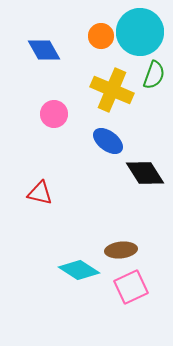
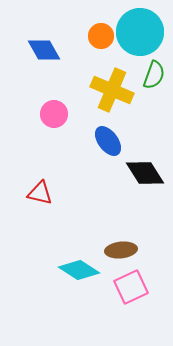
blue ellipse: rotated 16 degrees clockwise
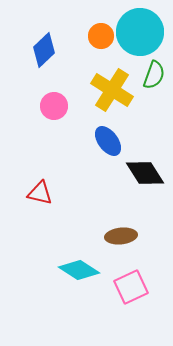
blue diamond: rotated 76 degrees clockwise
yellow cross: rotated 9 degrees clockwise
pink circle: moved 8 px up
brown ellipse: moved 14 px up
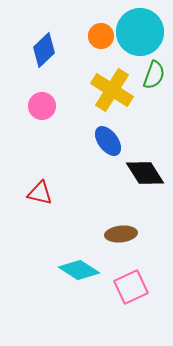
pink circle: moved 12 px left
brown ellipse: moved 2 px up
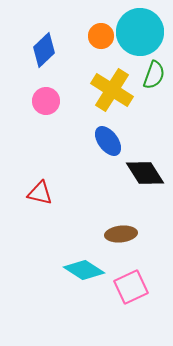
pink circle: moved 4 px right, 5 px up
cyan diamond: moved 5 px right
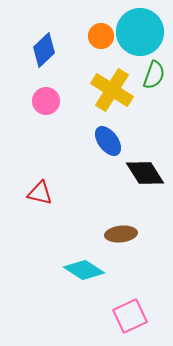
pink square: moved 1 px left, 29 px down
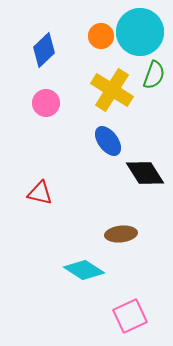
pink circle: moved 2 px down
